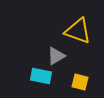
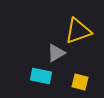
yellow triangle: rotated 40 degrees counterclockwise
gray triangle: moved 3 px up
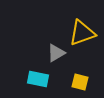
yellow triangle: moved 4 px right, 2 px down
cyan rectangle: moved 3 px left, 3 px down
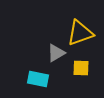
yellow triangle: moved 2 px left
yellow square: moved 1 px right, 14 px up; rotated 12 degrees counterclockwise
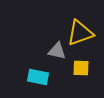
gray triangle: moved 1 px right, 2 px up; rotated 42 degrees clockwise
cyan rectangle: moved 2 px up
